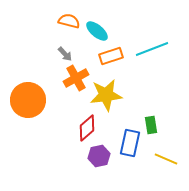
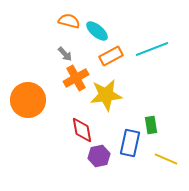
orange rectangle: rotated 10 degrees counterclockwise
red diamond: moved 5 px left, 2 px down; rotated 60 degrees counterclockwise
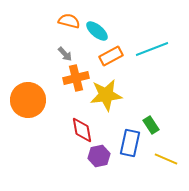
orange cross: rotated 15 degrees clockwise
green rectangle: rotated 24 degrees counterclockwise
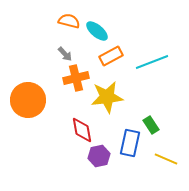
cyan line: moved 13 px down
yellow star: moved 1 px right, 2 px down
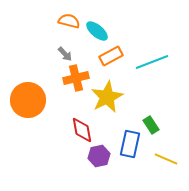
yellow star: rotated 20 degrees counterclockwise
blue rectangle: moved 1 px down
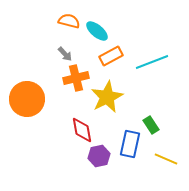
orange circle: moved 1 px left, 1 px up
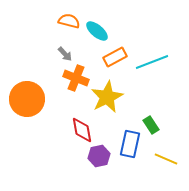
orange rectangle: moved 4 px right, 1 px down
orange cross: rotated 35 degrees clockwise
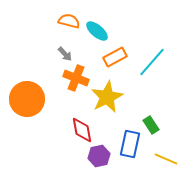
cyan line: rotated 28 degrees counterclockwise
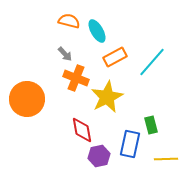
cyan ellipse: rotated 20 degrees clockwise
green rectangle: rotated 18 degrees clockwise
yellow line: rotated 25 degrees counterclockwise
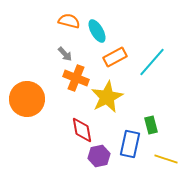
yellow line: rotated 20 degrees clockwise
